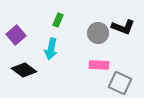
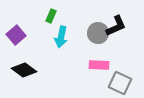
green rectangle: moved 7 px left, 4 px up
black L-shape: moved 7 px left, 1 px up; rotated 45 degrees counterclockwise
cyan arrow: moved 10 px right, 12 px up
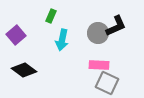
cyan arrow: moved 1 px right, 3 px down
gray square: moved 13 px left
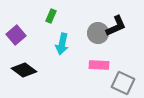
cyan arrow: moved 4 px down
gray square: moved 16 px right
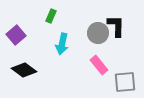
black L-shape: rotated 65 degrees counterclockwise
pink rectangle: rotated 48 degrees clockwise
gray square: moved 2 px right, 1 px up; rotated 30 degrees counterclockwise
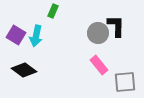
green rectangle: moved 2 px right, 5 px up
purple square: rotated 18 degrees counterclockwise
cyan arrow: moved 26 px left, 8 px up
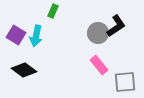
black L-shape: rotated 55 degrees clockwise
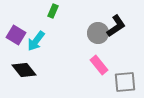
cyan arrow: moved 5 px down; rotated 25 degrees clockwise
black diamond: rotated 15 degrees clockwise
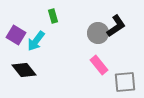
green rectangle: moved 5 px down; rotated 40 degrees counterclockwise
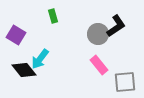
gray circle: moved 1 px down
cyan arrow: moved 4 px right, 18 px down
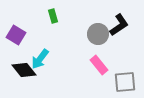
black L-shape: moved 3 px right, 1 px up
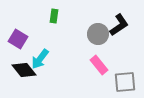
green rectangle: moved 1 px right; rotated 24 degrees clockwise
purple square: moved 2 px right, 4 px down
